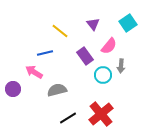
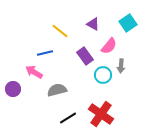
purple triangle: rotated 24 degrees counterclockwise
red cross: rotated 15 degrees counterclockwise
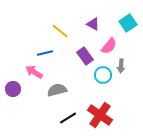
red cross: moved 1 px left, 1 px down
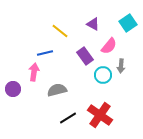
pink arrow: rotated 66 degrees clockwise
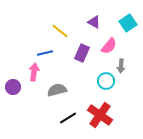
purple triangle: moved 1 px right, 2 px up
purple rectangle: moved 3 px left, 3 px up; rotated 60 degrees clockwise
cyan circle: moved 3 px right, 6 px down
purple circle: moved 2 px up
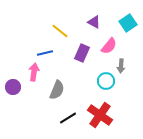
gray semicircle: rotated 126 degrees clockwise
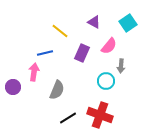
red cross: rotated 15 degrees counterclockwise
